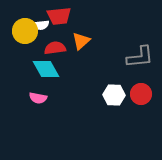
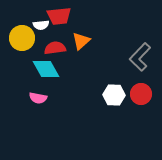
yellow circle: moved 3 px left, 7 px down
gray L-shape: rotated 140 degrees clockwise
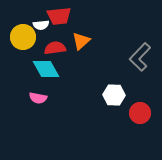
yellow circle: moved 1 px right, 1 px up
red circle: moved 1 px left, 19 px down
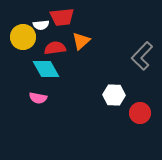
red trapezoid: moved 3 px right, 1 px down
gray L-shape: moved 2 px right, 1 px up
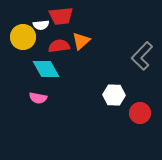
red trapezoid: moved 1 px left, 1 px up
red semicircle: moved 4 px right, 2 px up
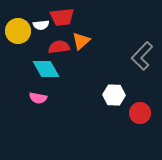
red trapezoid: moved 1 px right, 1 px down
yellow circle: moved 5 px left, 6 px up
red semicircle: moved 1 px down
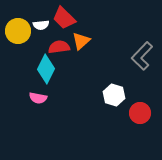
red trapezoid: moved 2 px right, 1 px down; rotated 50 degrees clockwise
cyan diamond: rotated 56 degrees clockwise
white hexagon: rotated 15 degrees clockwise
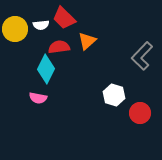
yellow circle: moved 3 px left, 2 px up
orange triangle: moved 6 px right
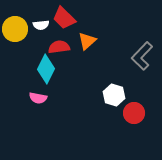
red circle: moved 6 px left
